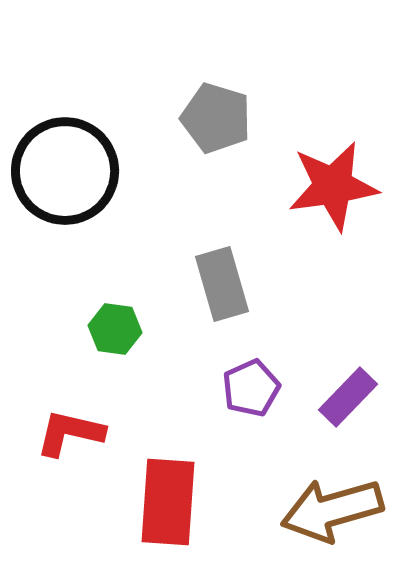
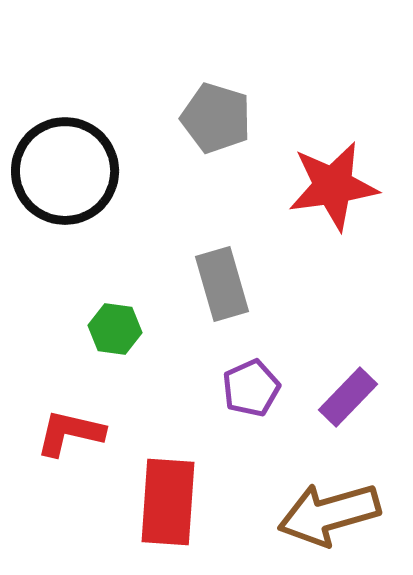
brown arrow: moved 3 px left, 4 px down
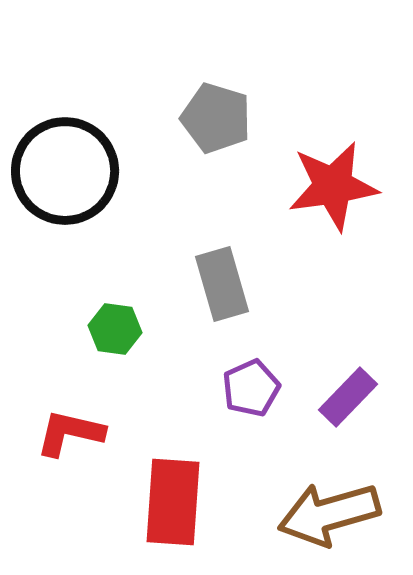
red rectangle: moved 5 px right
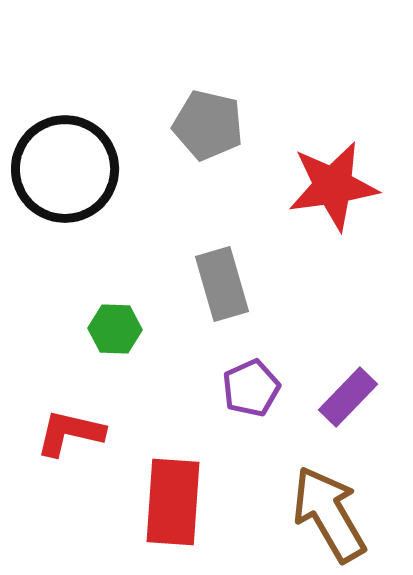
gray pentagon: moved 8 px left, 7 px down; rotated 4 degrees counterclockwise
black circle: moved 2 px up
green hexagon: rotated 6 degrees counterclockwise
brown arrow: rotated 76 degrees clockwise
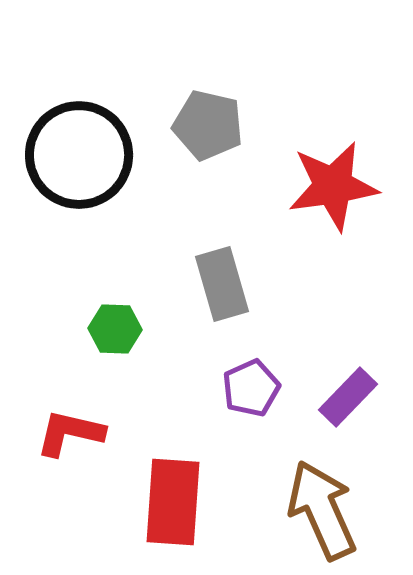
black circle: moved 14 px right, 14 px up
brown arrow: moved 7 px left, 4 px up; rotated 6 degrees clockwise
